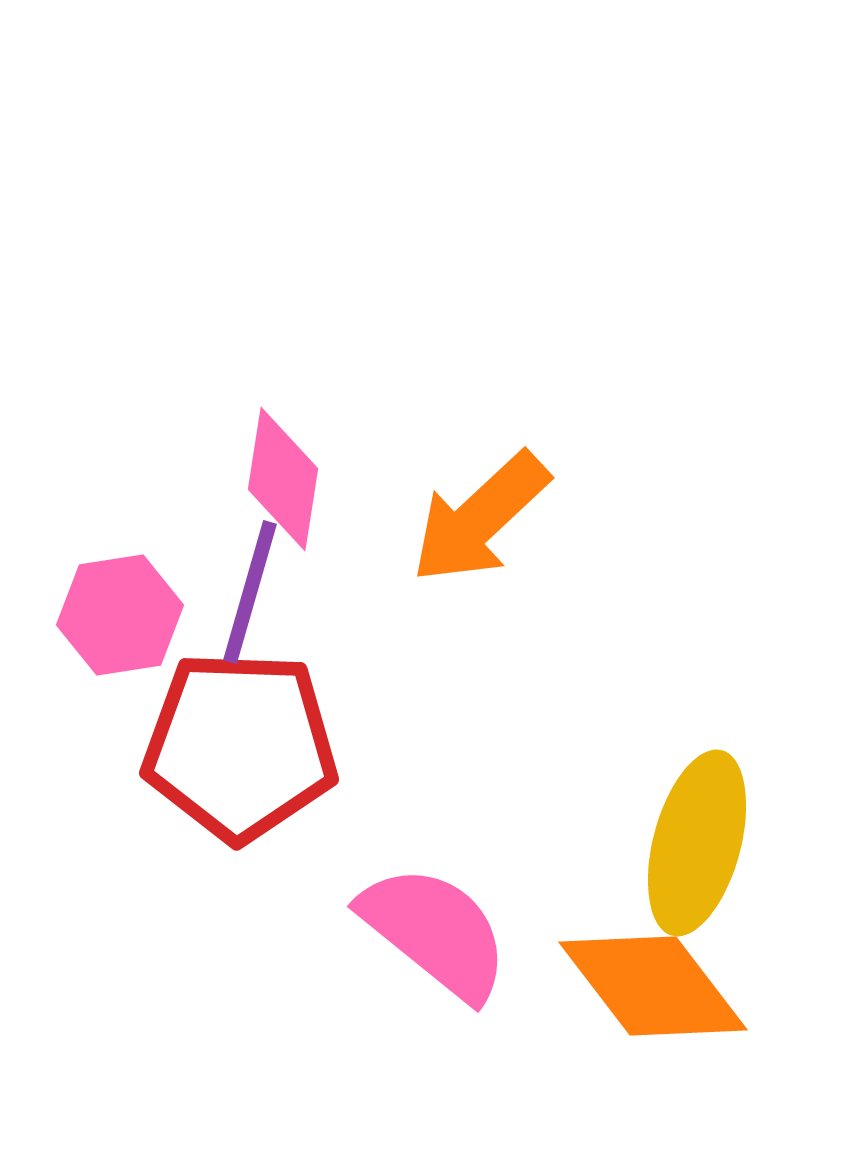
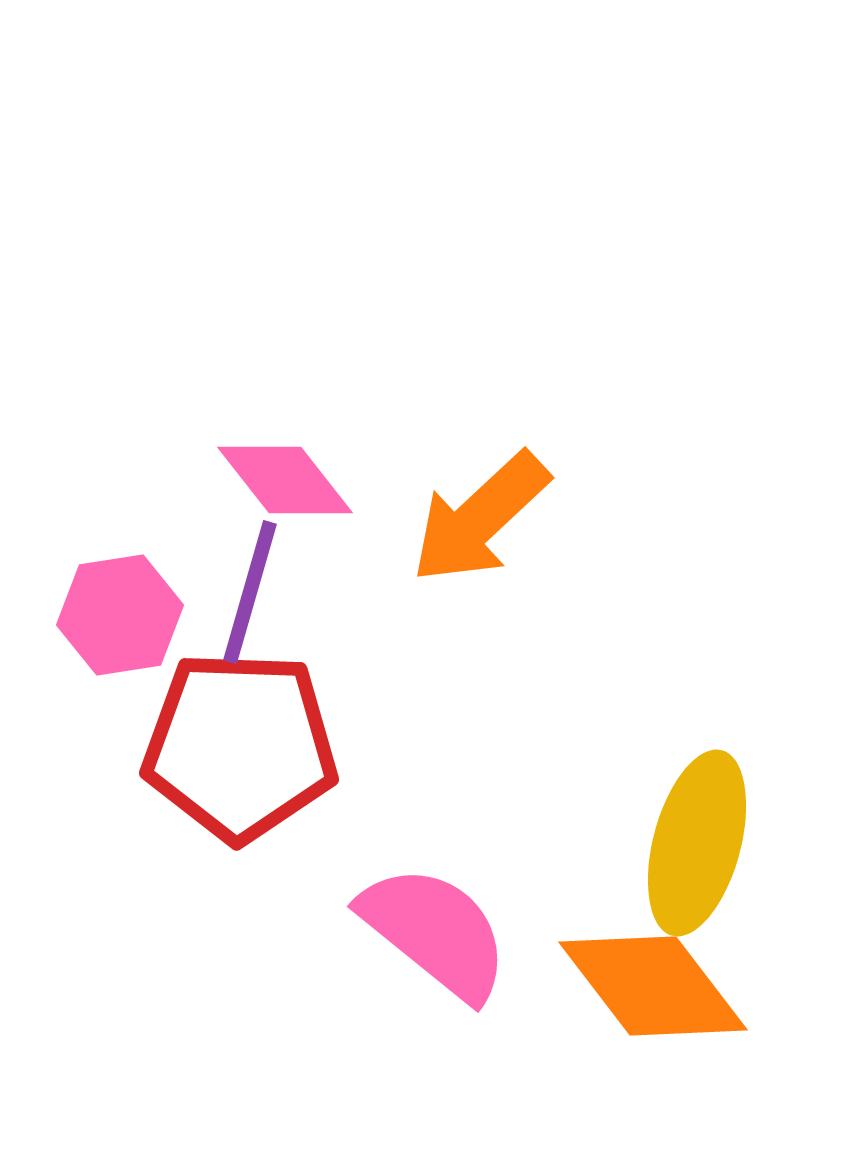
pink diamond: moved 2 px right, 1 px down; rotated 47 degrees counterclockwise
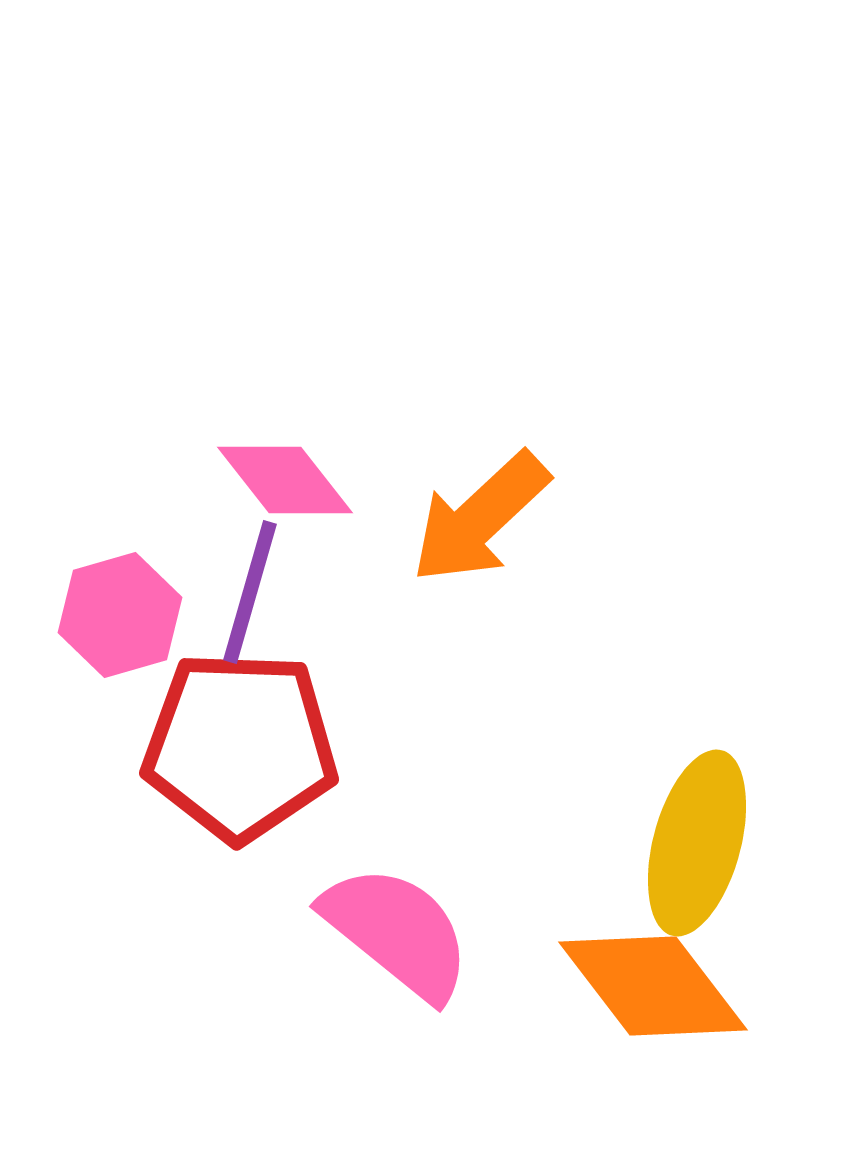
pink hexagon: rotated 7 degrees counterclockwise
pink semicircle: moved 38 px left
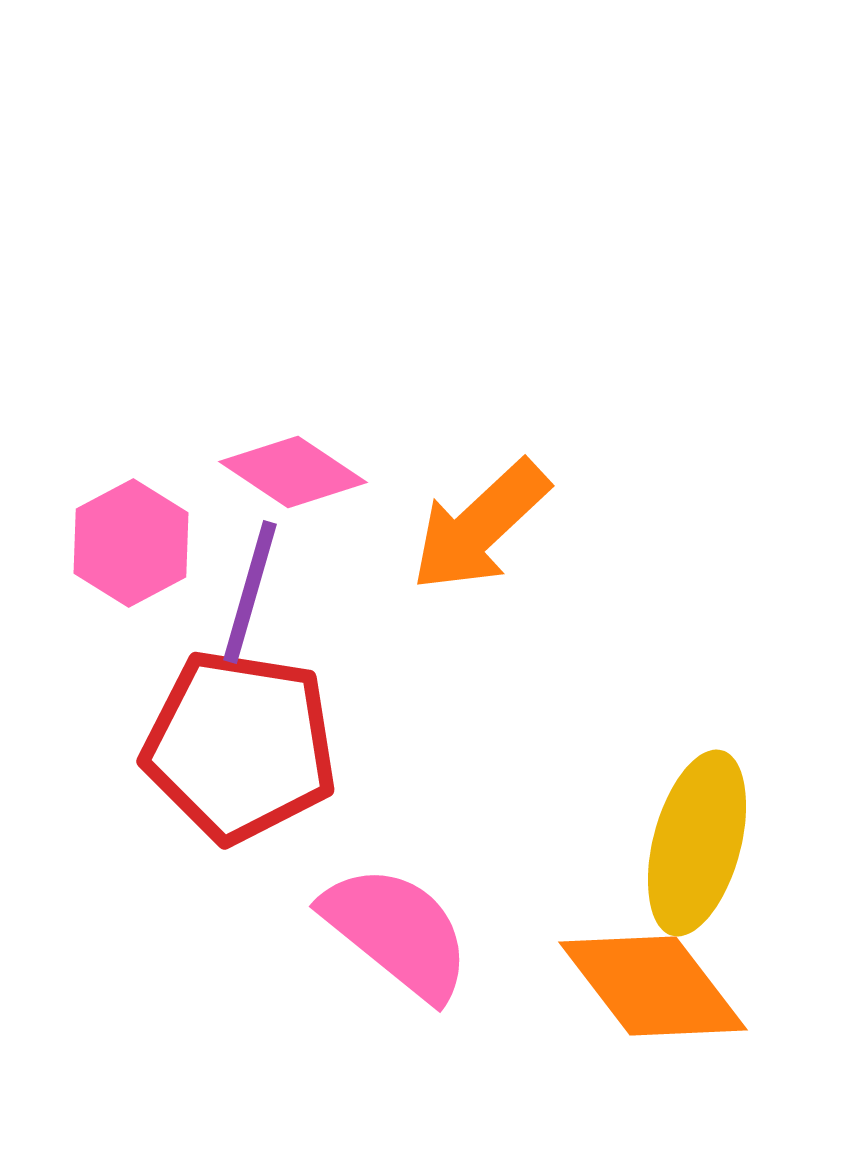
pink diamond: moved 8 px right, 8 px up; rotated 18 degrees counterclockwise
orange arrow: moved 8 px down
pink hexagon: moved 11 px right, 72 px up; rotated 12 degrees counterclockwise
red pentagon: rotated 7 degrees clockwise
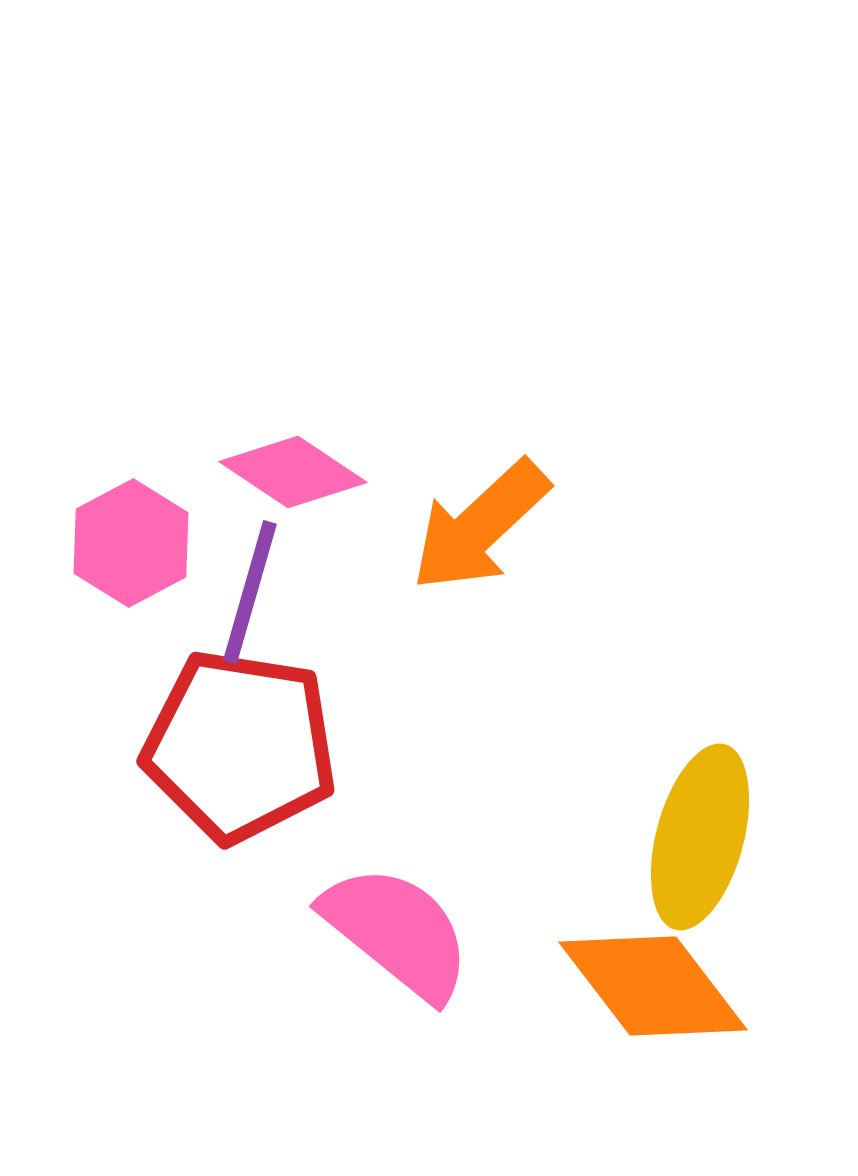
yellow ellipse: moved 3 px right, 6 px up
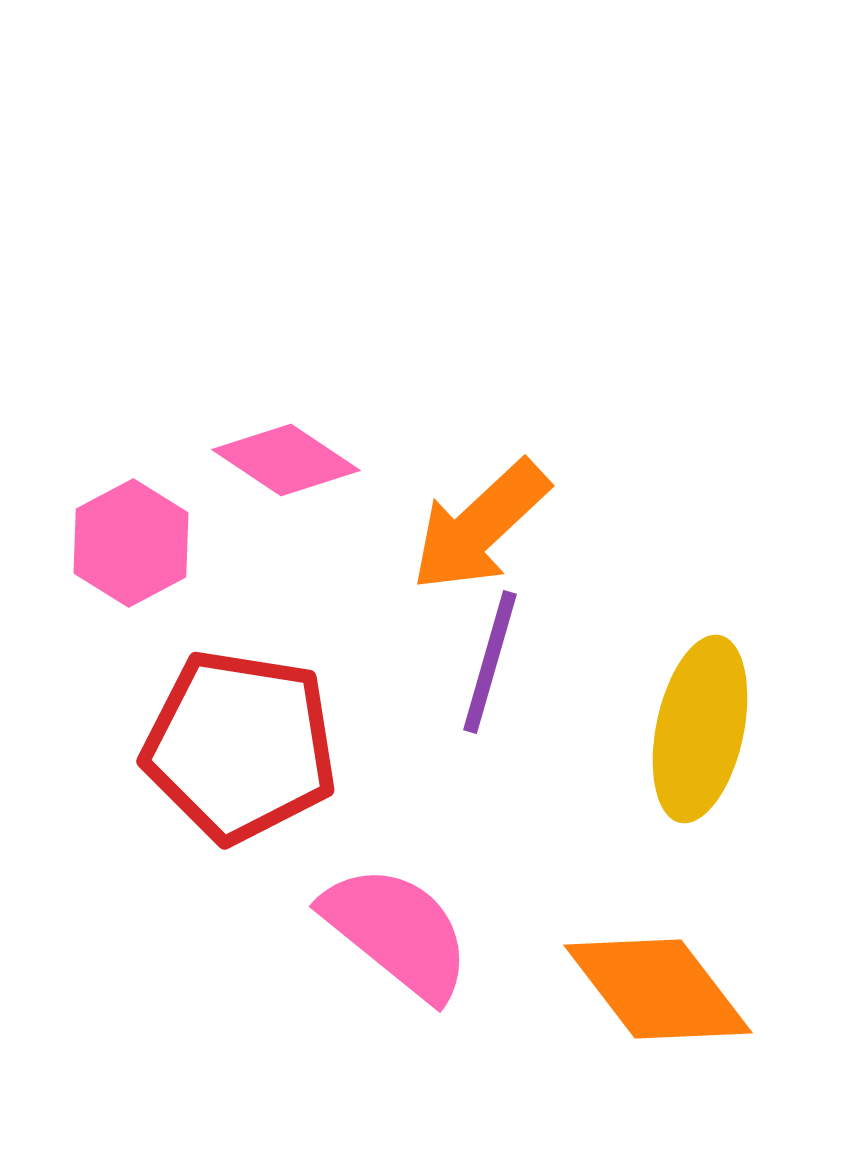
pink diamond: moved 7 px left, 12 px up
purple line: moved 240 px right, 70 px down
yellow ellipse: moved 108 px up; rotated 3 degrees counterclockwise
orange diamond: moved 5 px right, 3 px down
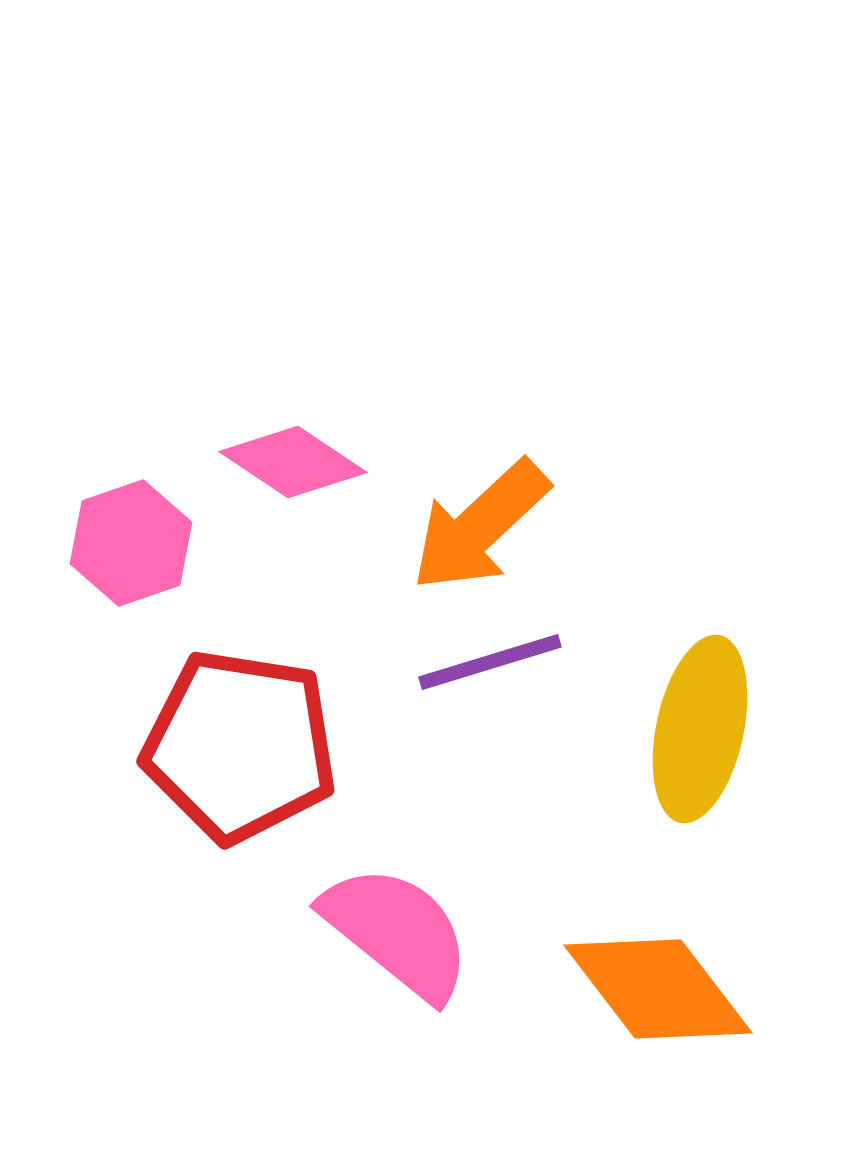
pink diamond: moved 7 px right, 2 px down
pink hexagon: rotated 9 degrees clockwise
purple line: rotated 57 degrees clockwise
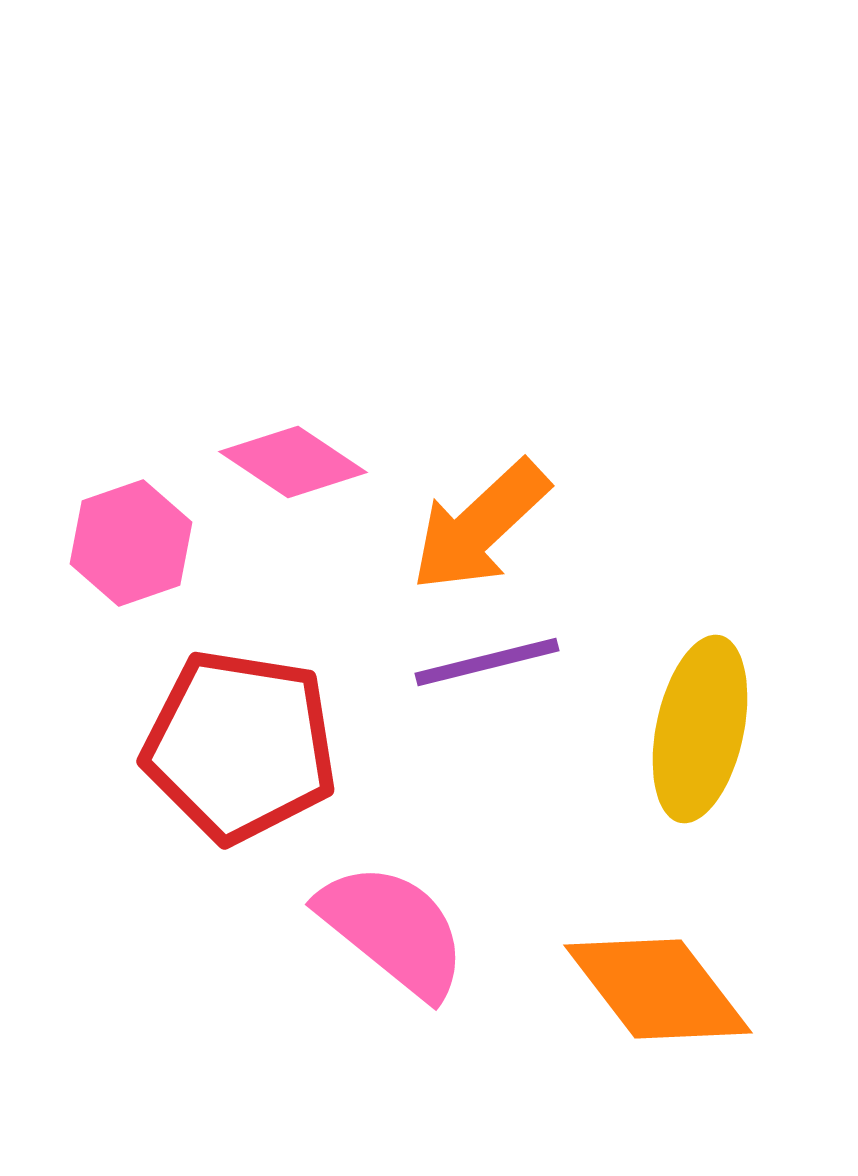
purple line: moved 3 px left; rotated 3 degrees clockwise
pink semicircle: moved 4 px left, 2 px up
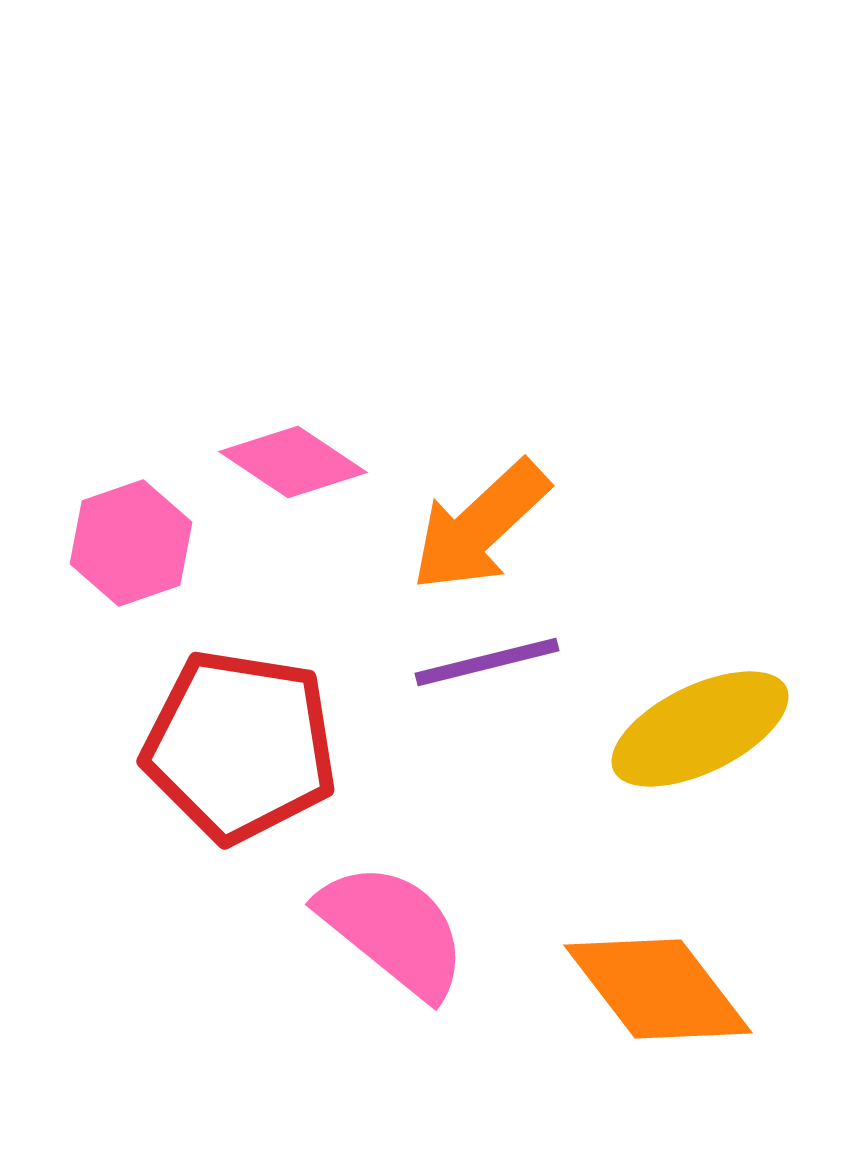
yellow ellipse: rotated 52 degrees clockwise
